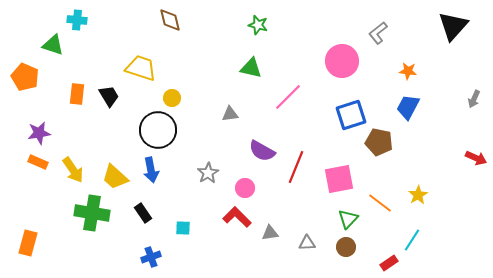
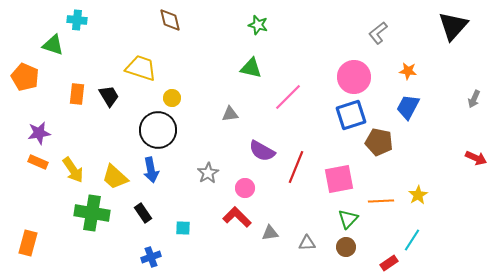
pink circle at (342, 61): moved 12 px right, 16 px down
orange line at (380, 203): moved 1 px right, 2 px up; rotated 40 degrees counterclockwise
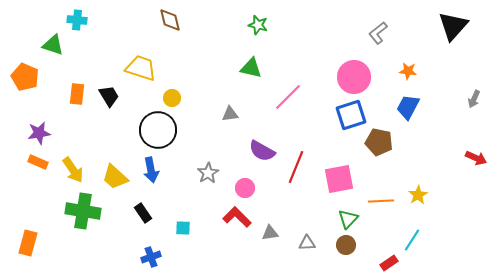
green cross at (92, 213): moved 9 px left, 2 px up
brown circle at (346, 247): moved 2 px up
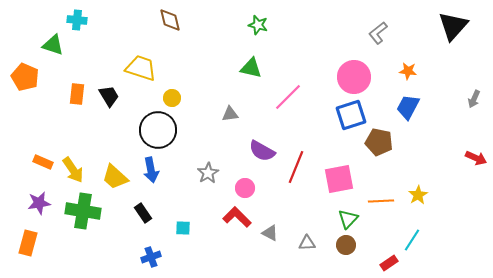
purple star at (39, 133): moved 70 px down
orange rectangle at (38, 162): moved 5 px right
gray triangle at (270, 233): rotated 36 degrees clockwise
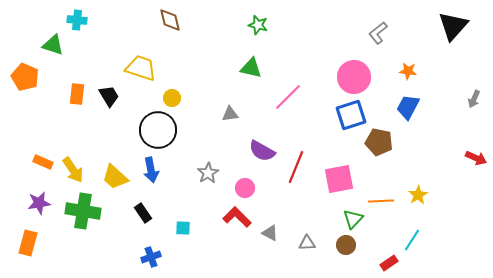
green triangle at (348, 219): moved 5 px right
